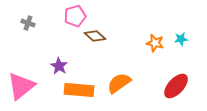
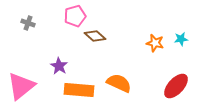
orange semicircle: rotated 60 degrees clockwise
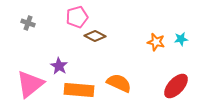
pink pentagon: moved 2 px right, 1 px down
brown diamond: rotated 15 degrees counterclockwise
orange star: moved 1 px right, 1 px up
pink triangle: moved 9 px right, 2 px up
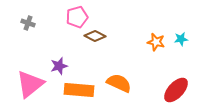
purple star: rotated 24 degrees clockwise
red ellipse: moved 4 px down
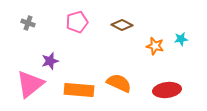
pink pentagon: moved 5 px down
brown diamond: moved 27 px right, 11 px up
orange star: moved 1 px left, 4 px down
purple star: moved 9 px left, 5 px up
red ellipse: moved 9 px left; rotated 40 degrees clockwise
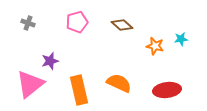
brown diamond: rotated 15 degrees clockwise
orange rectangle: rotated 72 degrees clockwise
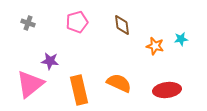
brown diamond: rotated 40 degrees clockwise
purple star: rotated 24 degrees clockwise
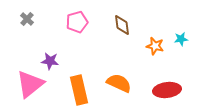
gray cross: moved 1 px left, 4 px up; rotated 24 degrees clockwise
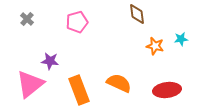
brown diamond: moved 15 px right, 11 px up
orange rectangle: rotated 8 degrees counterclockwise
